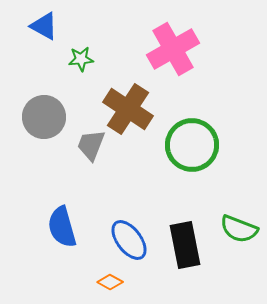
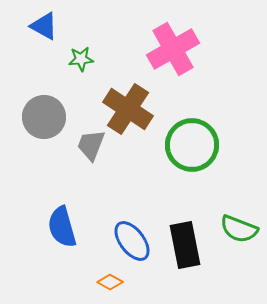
blue ellipse: moved 3 px right, 1 px down
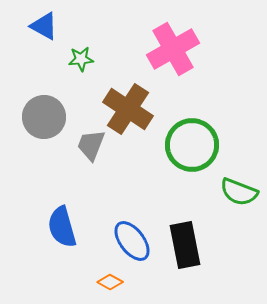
green semicircle: moved 37 px up
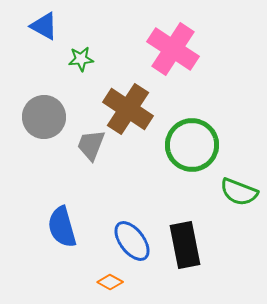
pink cross: rotated 27 degrees counterclockwise
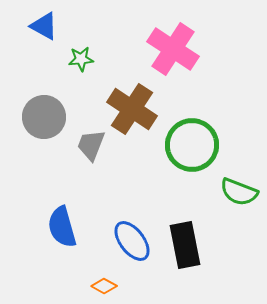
brown cross: moved 4 px right
orange diamond: moved 6 px left, 4 px down
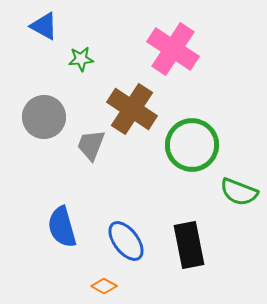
blue ellipse: moved 6 px left
black rectangle: moved 4 px right
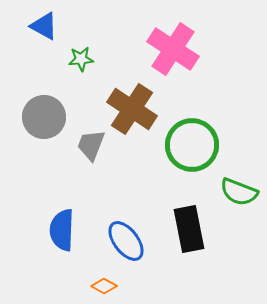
blue semicircle: moved 3 px down; rotated 18 degrees clockwise
black rectangle: moved 16 px up
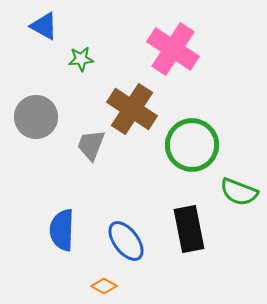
gray circle: moved 8 px left
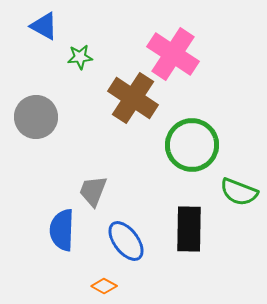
pink cross: moved 5 px down
green star: moved 1 px left, 2 px up
brown cross: moved 1 px right, 11 px up
gray trapezoid: moved 2 px right, 46 px down
black rectangle: rotated 12 degrees clockwise
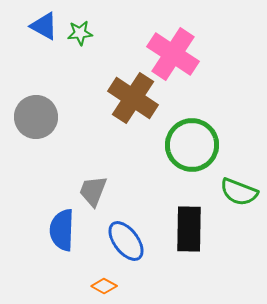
green star: moved 24 px up
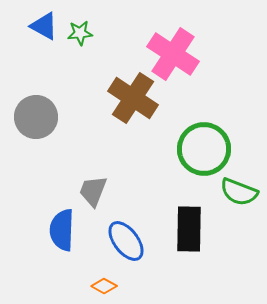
green circle: moved 12 px right, 4 px down
